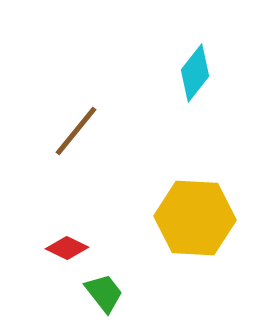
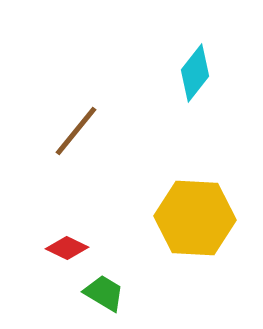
green trapezoid: rotated 21 degrees counterclockwise
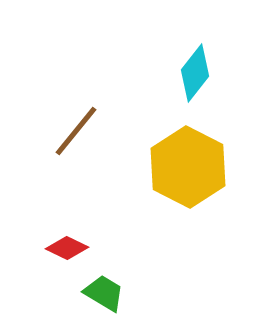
yellow hexagon: moved 7 px left, 51 px up; rotated 24 degrees clockwise
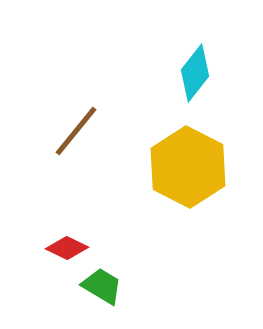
green trapezoid: moved 2 px left, 7 px up
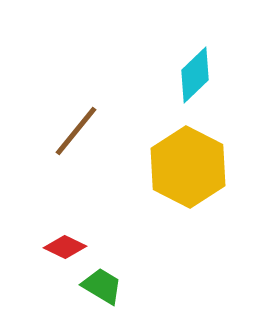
cyan diamond: moved 2 px down; rotated 8 degrees clockwise
red diamond: moved 2 px left, 1 px up
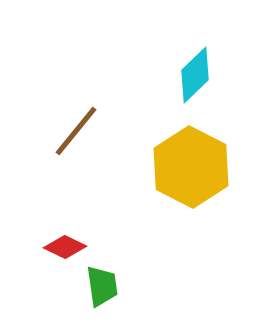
yellow hexagon: moved 3 px right
green trapezoid: rotated 51 degrees clockwise
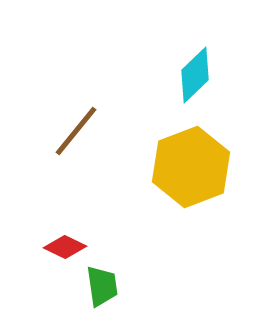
yellow hexagon: rotated 12 degrees clockwise
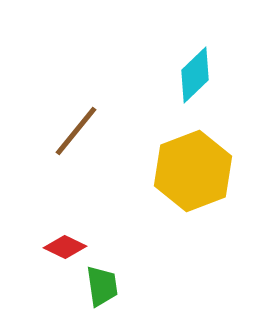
yellow hexagon: moved 2 px right, 4 px down
